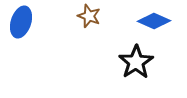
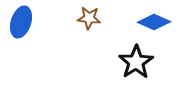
brown star: moved 2 px down; rotated 15 degrees counterclockwise
blue diamond: moved 1 px down
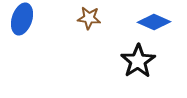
blue ellipse: moved 1 px right, 3 px up
black star: moved 2 px right, 1 px up
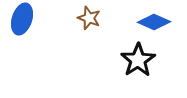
brown star: rotated 15 degrees clockwise
black star: moved 1 px up
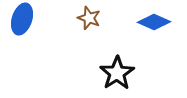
black star: moved 21 px left, 13 px down
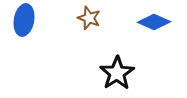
blue ellipse: moved 2 px right, 1 px down; rotated 8 degrees counterclockwise
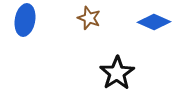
blue ellipse: moved 1 px right
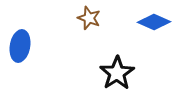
blue ellipse: moved 5 px left, 26 px down
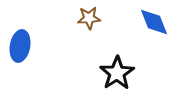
brown star: rotated 25 degrees counterclockwise
blue diamond: rotated 44 degrees clockwise
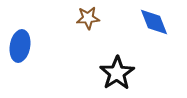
brown star: moved 1 px left
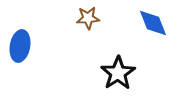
blue diamond: moved 1 px left, 1 px down
black star: moved 1 px right
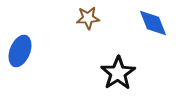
blue ellipse: moved 5 px down; rotated 12 degrees clockwise
